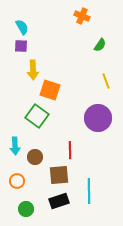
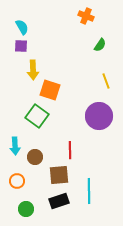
orange cross: moved 4 px right
purple circle: moved 1 px right, 2 px up
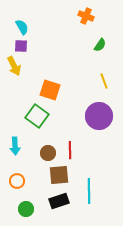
yellow arrow: moved 19 px left, 4 px up; rotated 24 degrees counterclockwise
yellow line: moved 2 px left
brown circle: moved 13 px right, 4 px up
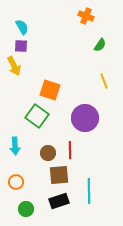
purple circle: moved 14 px left, 2 px down
orange circle: moved 1 px left, 1 px down
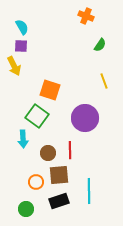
cyan arrow: moved 8 px right, 7 px up
orange circle: moved 20 px right
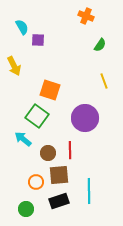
purple square: moved 17 px right, 6 px up
cyan arrow: rotated 132 degrees clockwise
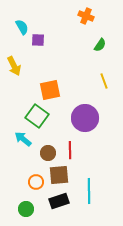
orange square: rotated 30 degrees counterclockwise
